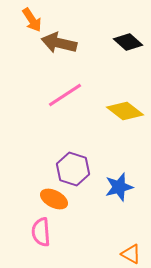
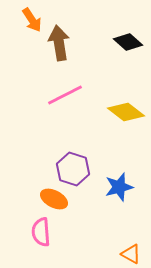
brown arrow: rotated 68 degrees clockwise
pink line: rotated 6 degrees clockwise
yellow diamond: moved 1 px right, 1 px down
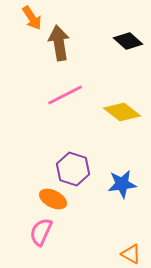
orange arrow: moved 2 px up
black diamond: moved 1 px up
yellow diamond: moved 4 px left
blue star: moved 3 px right, 3 px up; rotated 8 degrees clockwise
orange ellipse: moved 1 px left
pink semicircle: rotated 28 degrees clockwise
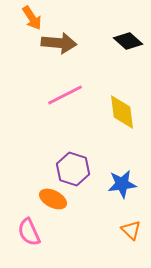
brown arrow: rotated 104 degrees clockwise
yellow diamond: rotated 45 degrees clockwise
pink semicircle: moved 12 px left; rotated 48 degrees counterclockwise
orange triangle: moved 24 px up; rotated 15 degrees clockwise
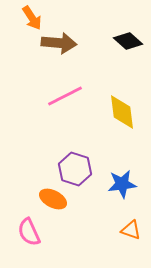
pink line: moved 1 px down
purple hexagon: moved 2 px right
orange triangle: rotated 25 degrees counterclockwise
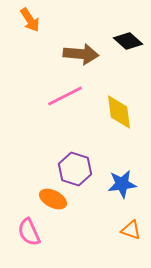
orange arrow: moved 2 px left, 2 px down
brown arrow: moved 22 px right, 11 px down
yellow diamond: moved 3 px left
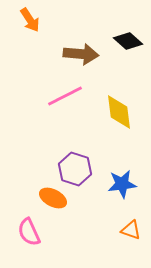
orange ellipse: moved 1 px up
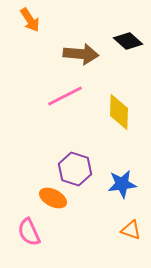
yellow diamond: rotated 9 degrees clockwise
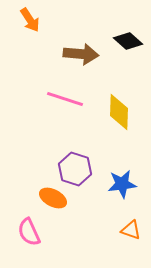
pink line: moved 3 px down; rotated 45 degrees clockwise
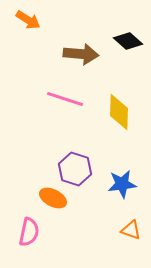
orange arrow: moved 2 px left; rotated 25 degrees counterclockwise
pink semicircle: rotated 144 degrees counterclockwise
